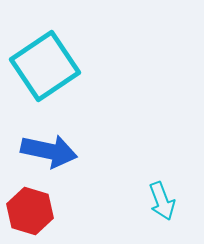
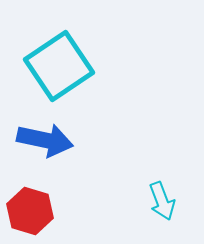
cyan square: moved 14 px right
blue arrow: moved 4 px left, 11 px up
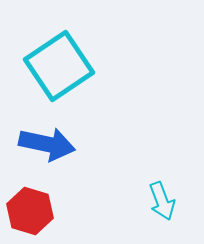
blue arrow: moved 2 px right, 4 px down
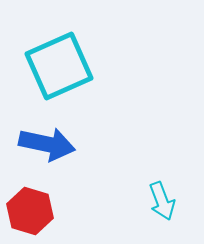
cyan square: rotated 10 degrees clockwise
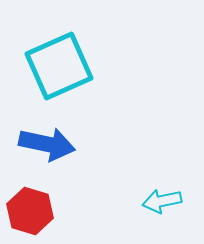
cyan arrow: rotated 99 degrees clockwise
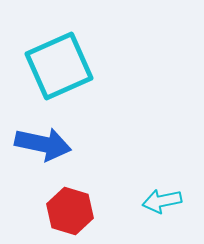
blue arrow: moved 4 px left
red hexagon: moved 40 px right
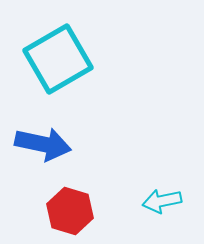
cyan square: moved 1 px left, 7 px up; rotated 6 degrees counterclockwise
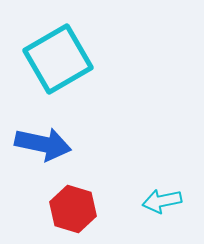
red hexagon: moved 3 px right, 2 px up
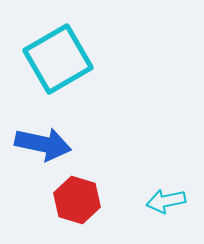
cyan arrow: moved 4 px right
red hexagon: moved 4 px right, 9 px up
